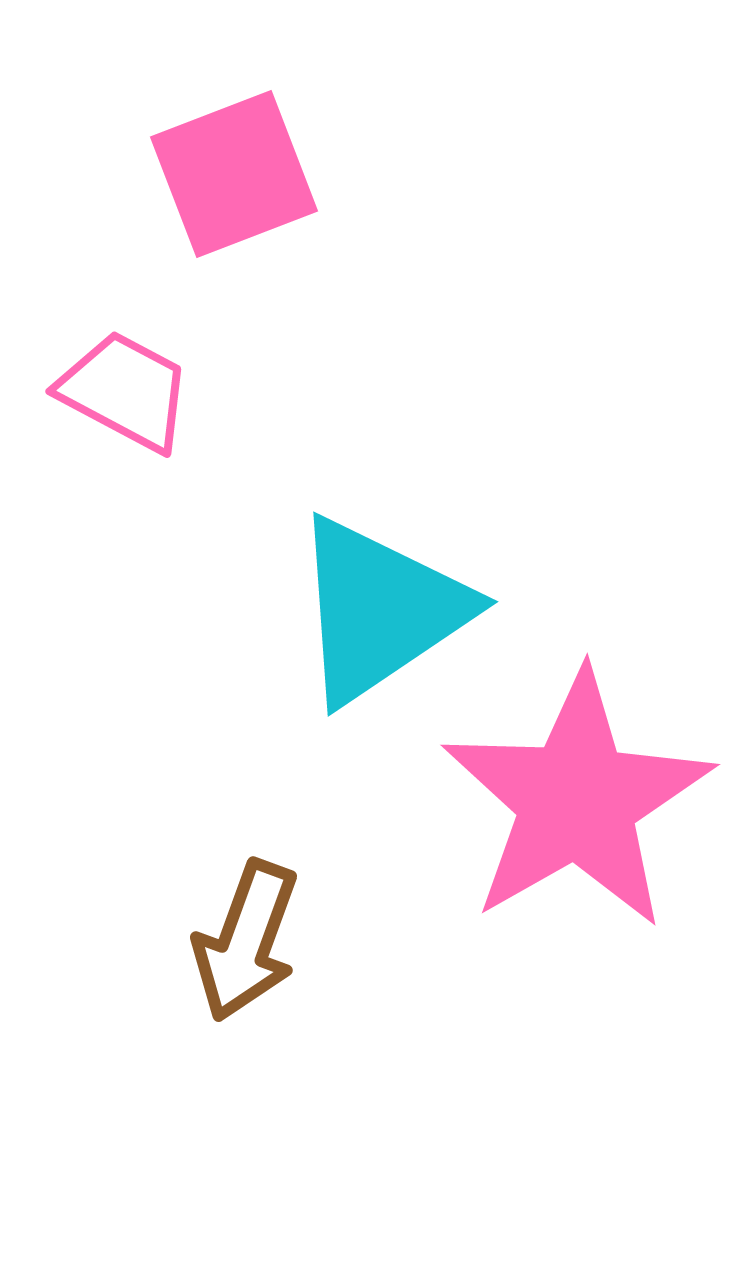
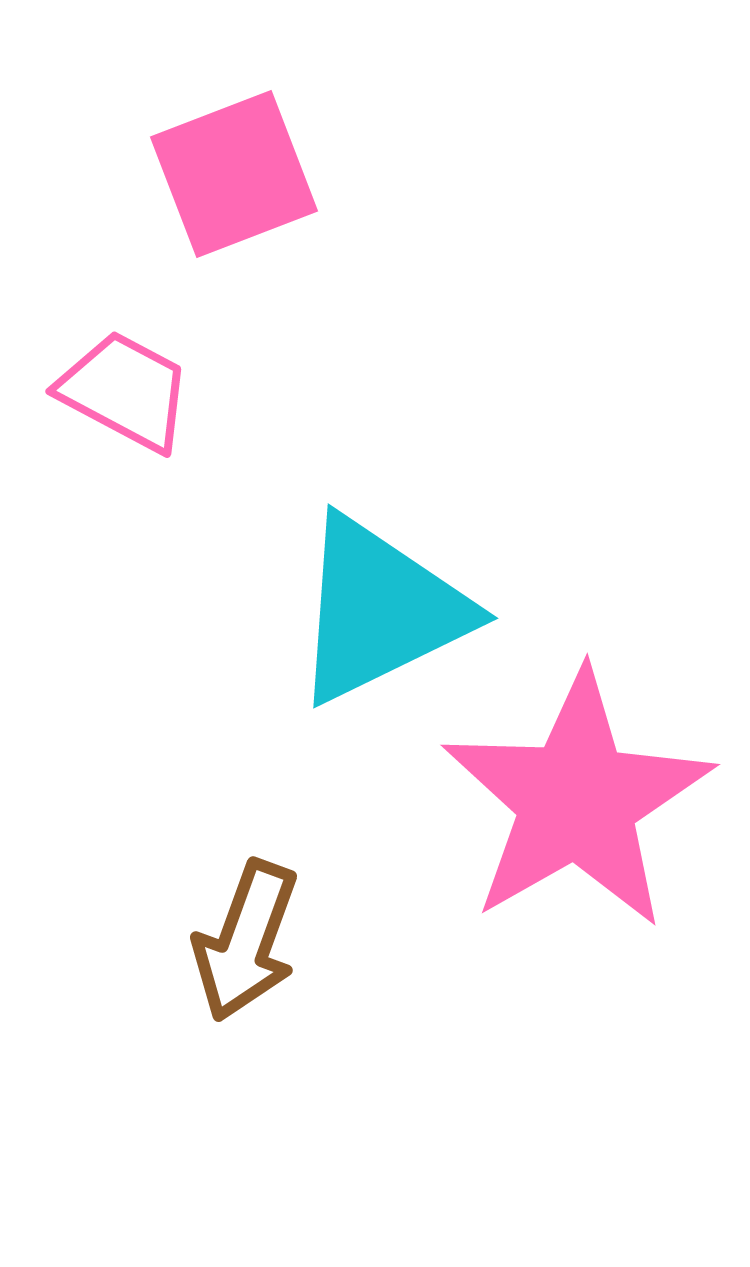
cyan triangle: rotated 8 degrees clockwise
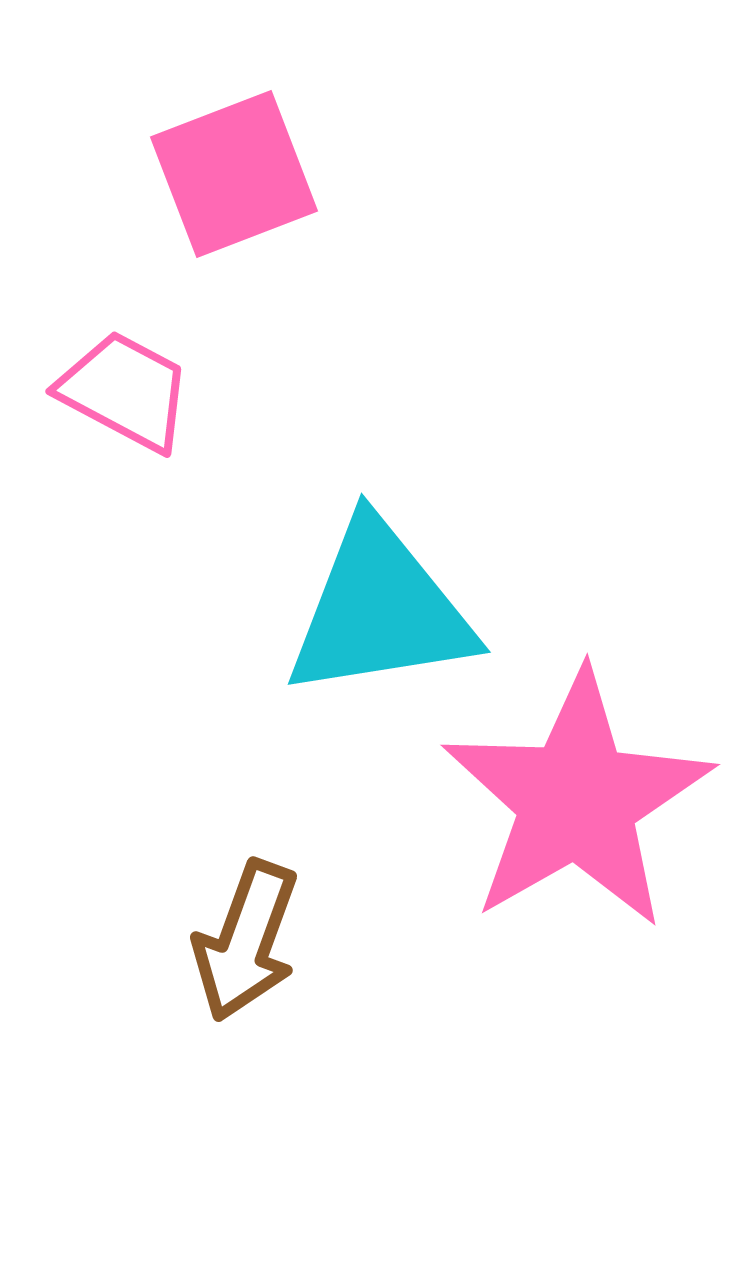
cyan triangle: rotated 17 degrees clockwise
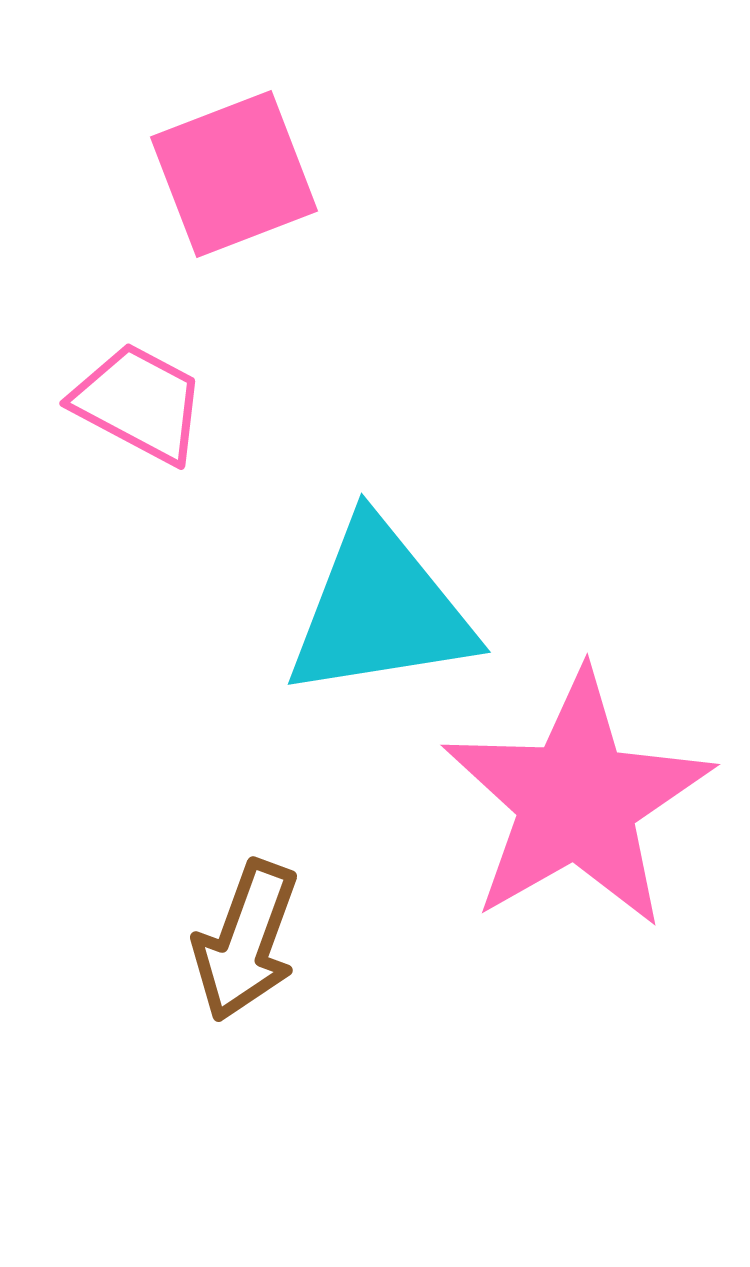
pink trapezoid: moved 14 px right, 12 px down
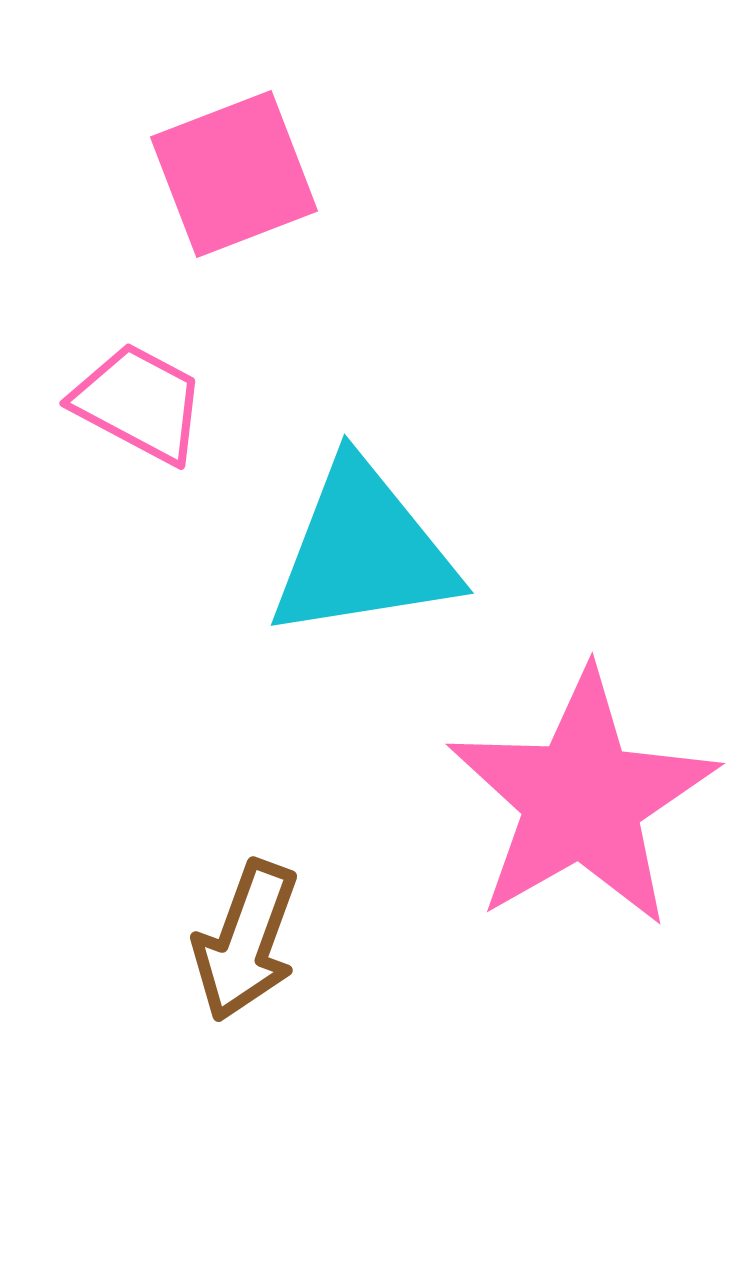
cyan triangle: moved 17 px left, 59 px up
pink star: moved 5 px right, 1 px up
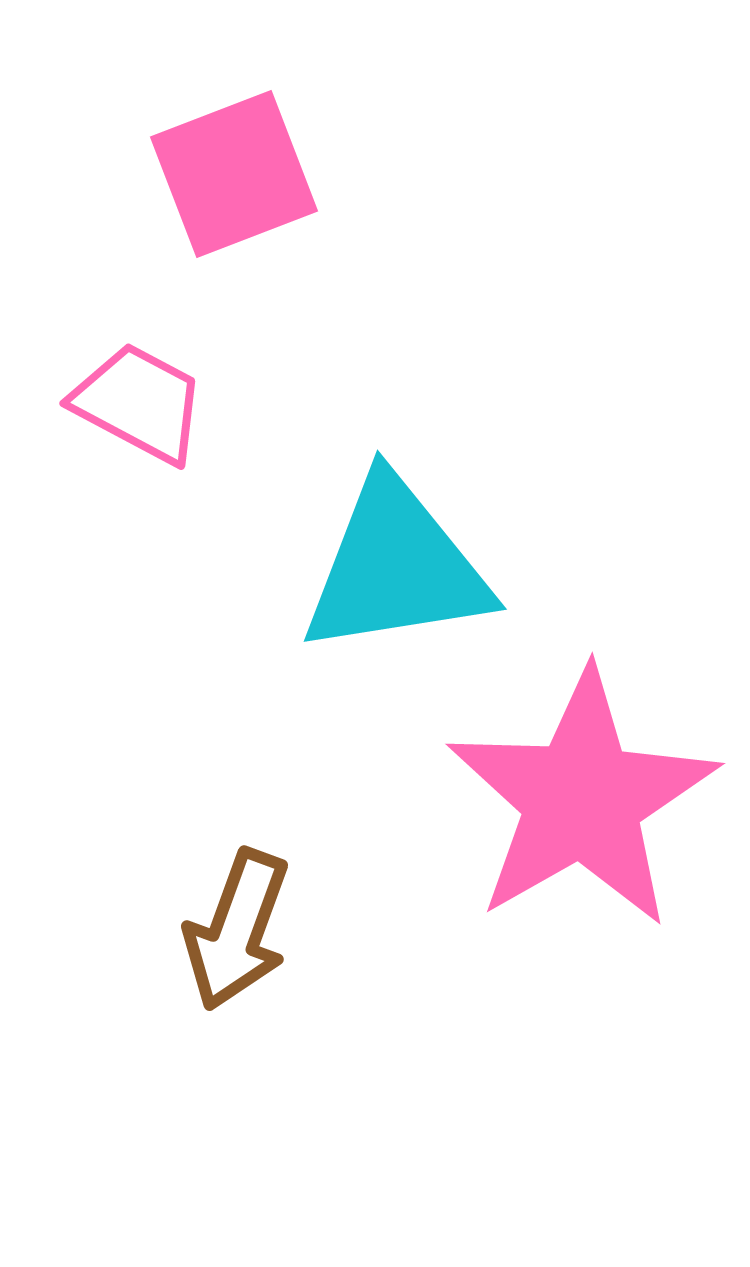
cyan triangle: moved 33 px right, 16 px down
brown arrow: moved 9 px left, 11 px up
